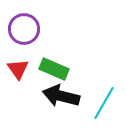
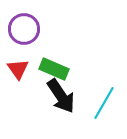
black arrow: rotated 138 degrees counterclockwise
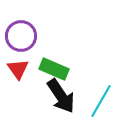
purple circle: moved 3 px left, 7 px down
cyan line: moved 3 px left, 2 px up
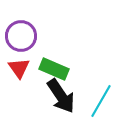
red triangle: moved 1 px right, 1 px up
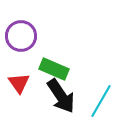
red triangle: moved 15 px down
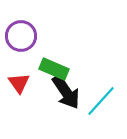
black arrow: moved 5 px right, 4 px up
cyan line: rotated 12 degrees clockwise
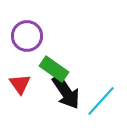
purple circle: moved 6 px right
green rectangle: rotated 12 degrees clockwise
red triangle: moved 1 px right, 1 px down
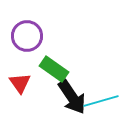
red triangle: moved 1 px up
black arrow: moved 6 px right, 5 px down
cyan line: rotated 32 degrees clockwise
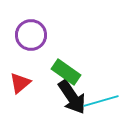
purple circle: moved 4 px right, 1 px up
green rectangle: moved 12 px right, 3 px down
red triangle: rotated 25 degrees clockwise
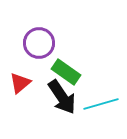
purple circle: moved 8 px right, 8 px down
black arrow: moved 10 px left
cyan line: moved 3 px down
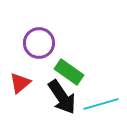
green rectangle: moved 3 px right
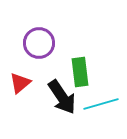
green rectangle: moved 11 px right; rotated 48 degrees clockwise
